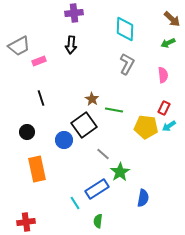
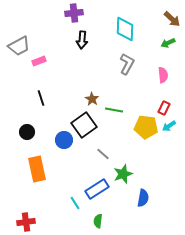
black arrow: moved 11 px right, 5 px up
green star: moved 3 px right, 2 px down; rotated 12 degrees clockwise
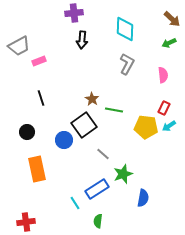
green arrow: moved 1 px right
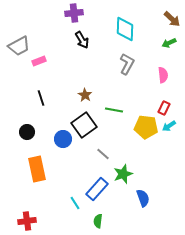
black arrow: rotated 36 degrees counterclockwise
brown star: moved 7 px left, 4 px up
blue circle: moved 1 px left, 1 px up
blue rectangle: rotated 15 degrees counterclockwise
blue semicircle: rotated 30 degrees counterclockwise
red cross: moved 1 px right, 1 px up
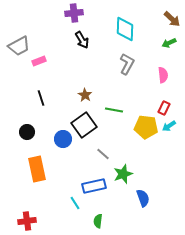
blue rectangle: moved 3 px left, 3 px up; rotated 35 degrees clockwise
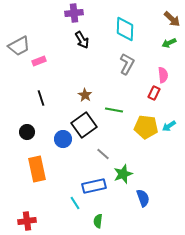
red rectangle: moved 10 px left, 15 px up
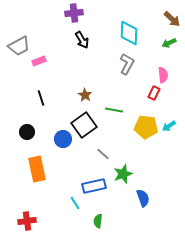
cyan diamond: moved 4 px right, 4 px down
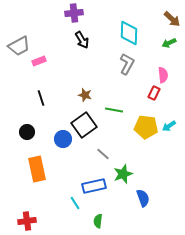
brown star: rotated 16 degrees counterclockwise
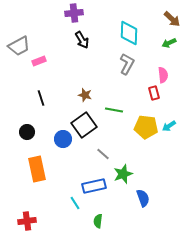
red rectangle: rotated 40 degrees counterclockwise
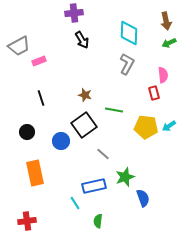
brown arrow: moved 6 px left, 2 px down; rotated 36 degrees clockwise
blue circle: moved 2 px left, 2 px down
orange rectangle: moved 2 px left, 4 px down
green star: moved 2 px right, 3 px down
